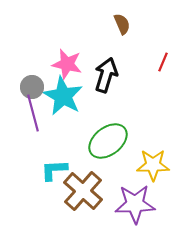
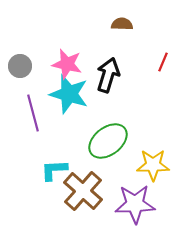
brown semicircle: rotated 65 degrees counterclockwise
black arrow: moved 2 px right
gray circle: moved 12 px left, 21 px up
cyan star: moved 6 px right, 2 px up; rotated 12 degrees counterclockwise
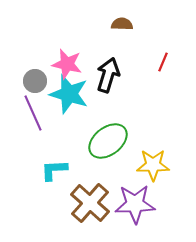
gray circle: moved 15 px right, 15 px down
purple line: rotated 9 degrees counterclockwise
brown cross: moved 7 px right, 12 px down
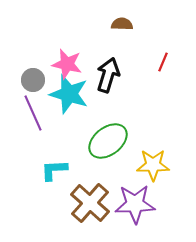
gray circle: moved 2 px left, 1 px up
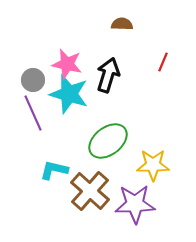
cyan L-shape: rotated 16 degrees clockwise
brown cross: moved 12 px up
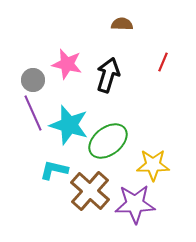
cyan star: moved 31 px down
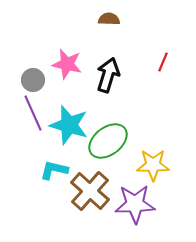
brown semicircle: moved 13 px left, 5 px up
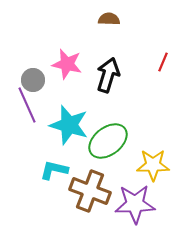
purple line: moved 6 px left, 8 px up
brown cross: rotated 21 degrees counterclockwise
